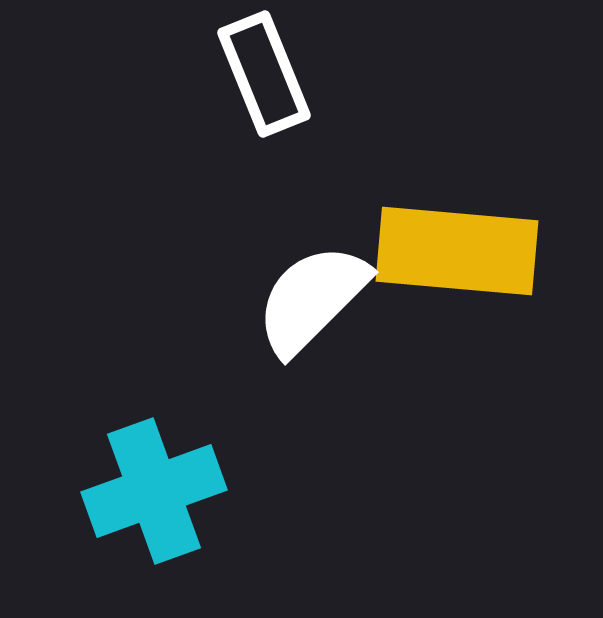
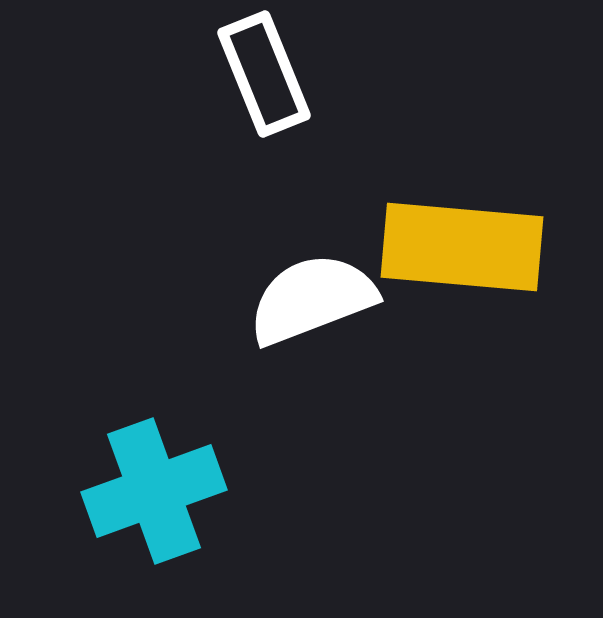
yellow rectangle: moved 5 px right, 4 px up
white semicircle: rotated 24 degrees clockwise
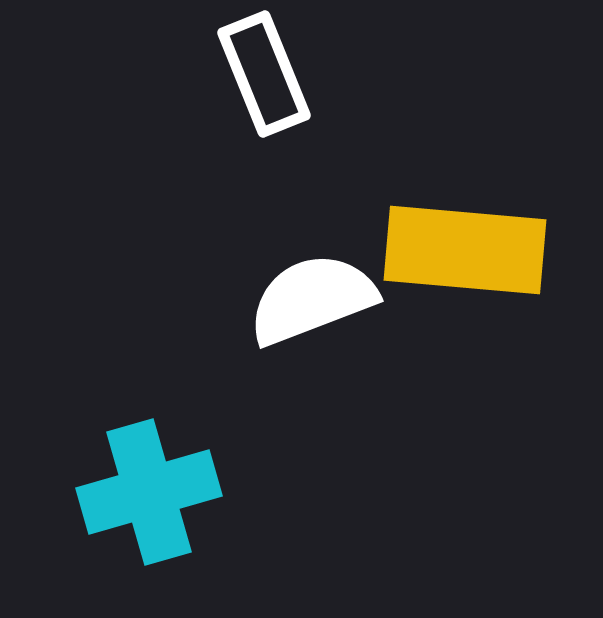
yellow rectangle: moved 3 px right, 3 px down
cyan cross: moved 5 px left, 1 px down; rotated 4 degrees clockwise
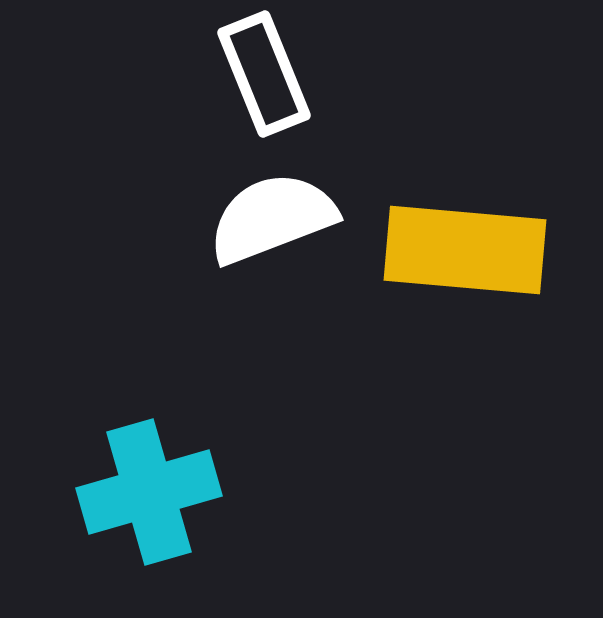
white semicircle: moved 40 px left, 81 px up
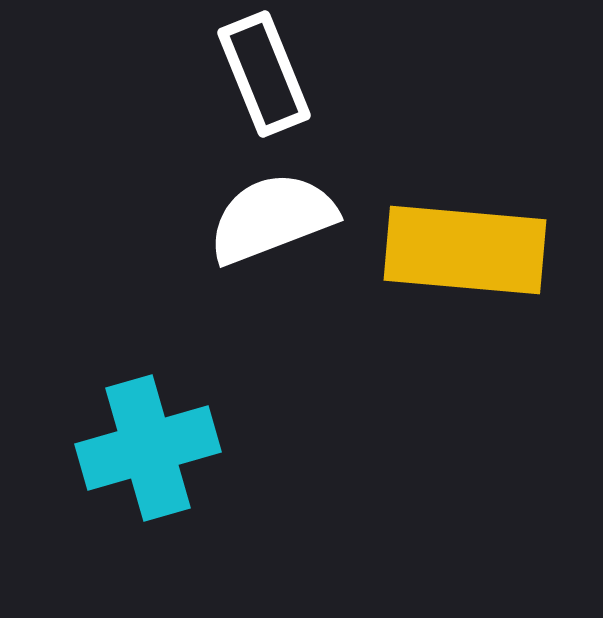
cyan cross: moved 1 px left, 44 px up
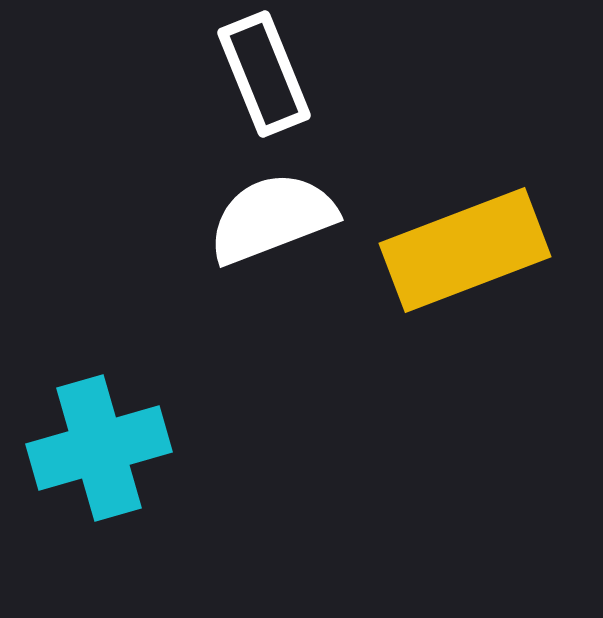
yellow rectangle: rotated 26 degrees counterclockwise
cyan cross: moved 49 px left
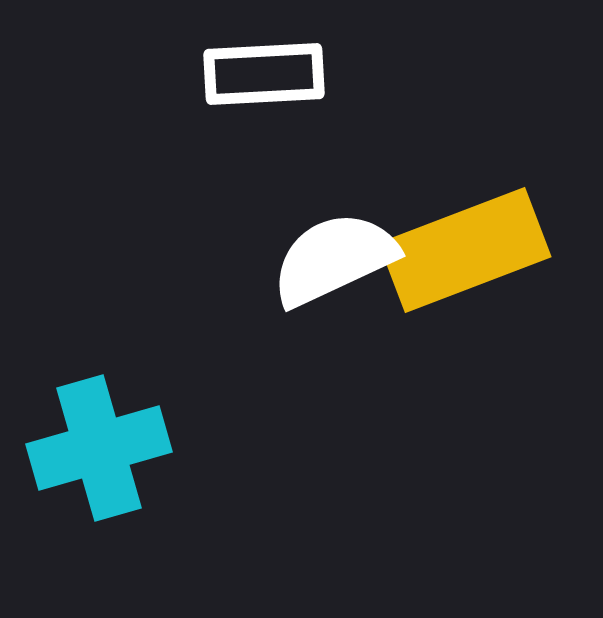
white rectangle: rotated 71 degrees counterclockwise
white semicircle: moved 62 px right, 41 px down; rotated 4 degrees counterclockwise
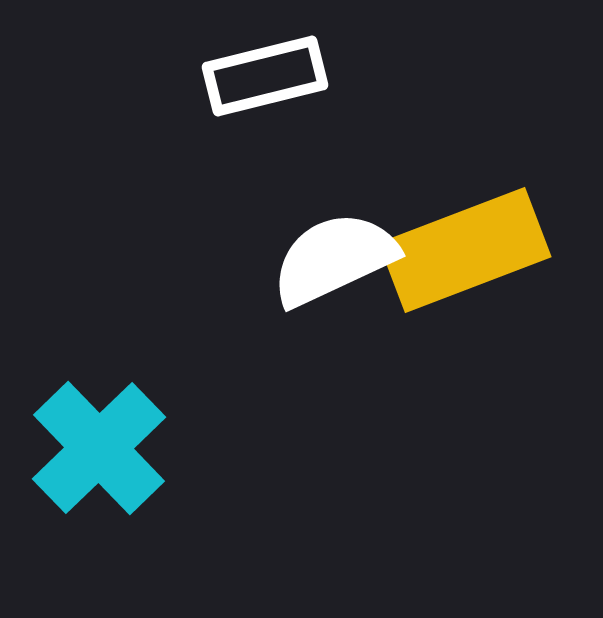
white rectangle: moved 1 px right, 2 px down; rotated 11 degrees counterclockwise
cyan cross: rotated 28 degrees counterclockwise
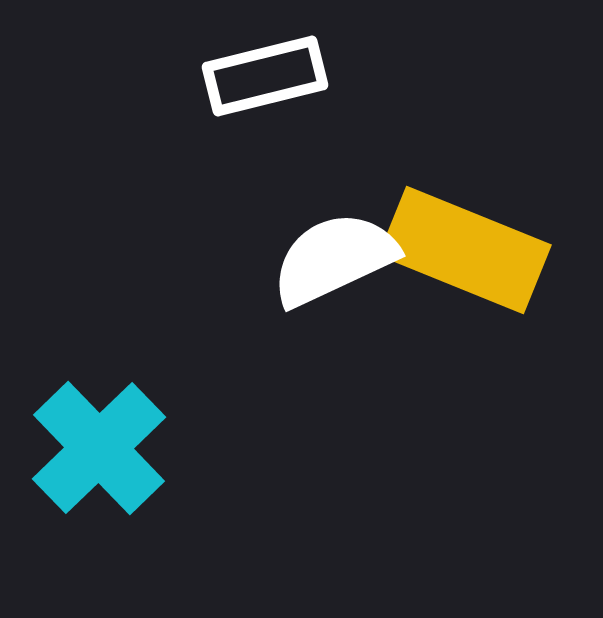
yellow rectangle: rotated 43 degrees clockwise
